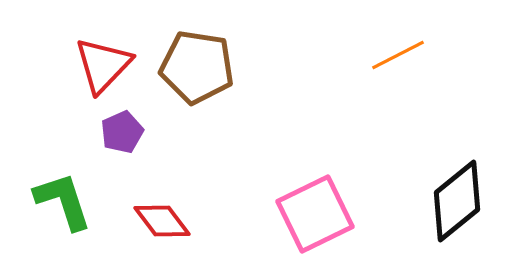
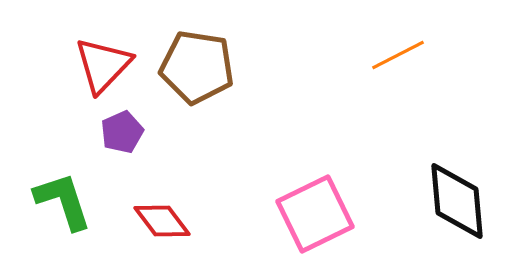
black diamond: rotated 56 degrees counterclockwise
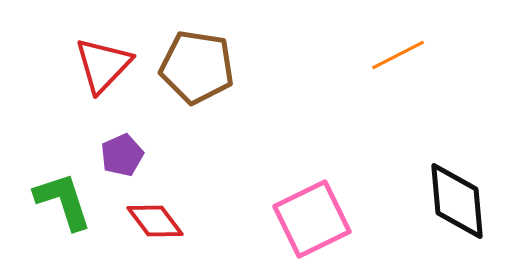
purple pentagon: moved 23 px down
pink square: moved 3 px left, 5 px down
red diamond: moved 7 px left
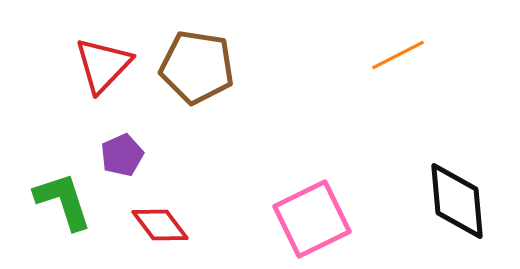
red diamond: moved 5 px right, 4 px down
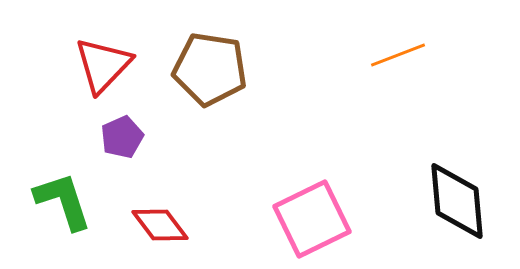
orange line: rotated 6 degrees clockwise
brown pentagon: moved 13 px right, 2 px down
purple pentagon: moved 18 px up
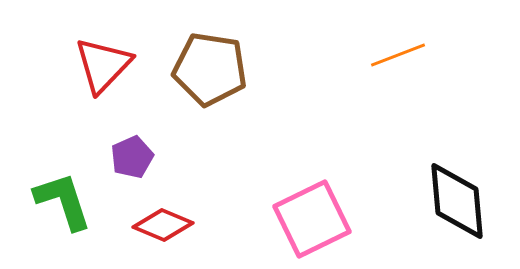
purple pentagon: moved 10 px right, 20 px down
red diamond: moved 3 px right; rotated 30 degrees counterclockwise
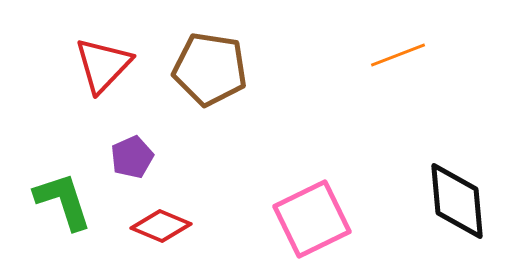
red diamond: moved 2 px left, 1 px down
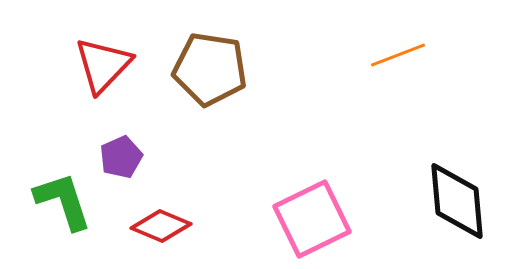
purple pentagon: moved 11 px left
